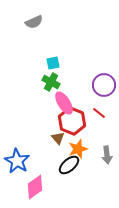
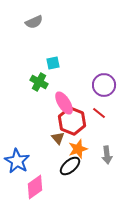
green cross: moved 12 px left
black ellipse: moved 1 px right, 1 px down
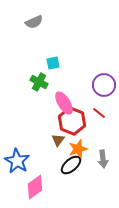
brown triangle: moved 2 px down; rotated 16 degrees clockwise
gray arrow: moved 4 px left, 4 px down
black ellipse: moved 1 px right, 1 px up
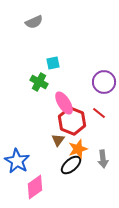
purple circle: moved 3 px up
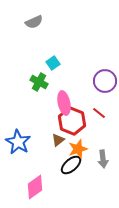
cyan square: rotated 24 degrees counterclockwise
purple circle: moved 1 px right, 1 px up
pink ellipse: rotated 20 degrees clockwise
brown triangle: rotated 16 degrees clockwise
blue star: moved 1 px right, 19 px up
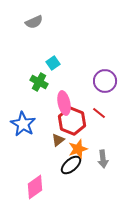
blue star: moved 5 px right, 18 px up
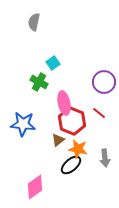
gray semicircle: rotated 126 degrees clockwise
purple circle: moved 1 px left, 1 px down
blue star: rotated 25 degrees counterclockwise
orange star: rotated 30 degrees clockwise
gray arrow: moved 2 px right, 1 px up
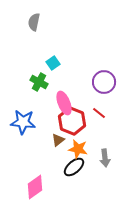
pink ellipse: rotated 10 degrees counterclockwise
blue star: moved 2 px up
black ellipse: moved 3 px right, 2 px down
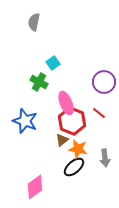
pink ellipse: moved 2 px right
blue star: moved 2 px right, 1 px up; rotated 15 degrees clockwise
brown triangle: moved 4 px right
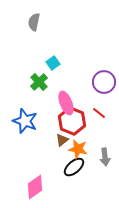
green cross: rotated 18 degrees clockwise
gray arrow: moved 1 px up
